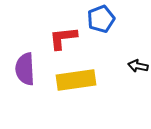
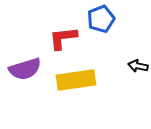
purple semicircle: rotated 104 degrees counterclockwise
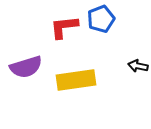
red L-shape: moved 1 px right, 11 px up
purple semicircle: moved 1 px right, 2 px up
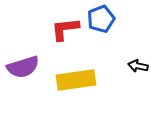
red L-shape: moved 1 px right, 2 px down
purple semicircle: moved 3 px left
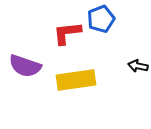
red L-shape: moved 2 px right, 4 px down
purple semicircle: moved 2 px right, 1 px up; rotated 36 degrees clockwise
